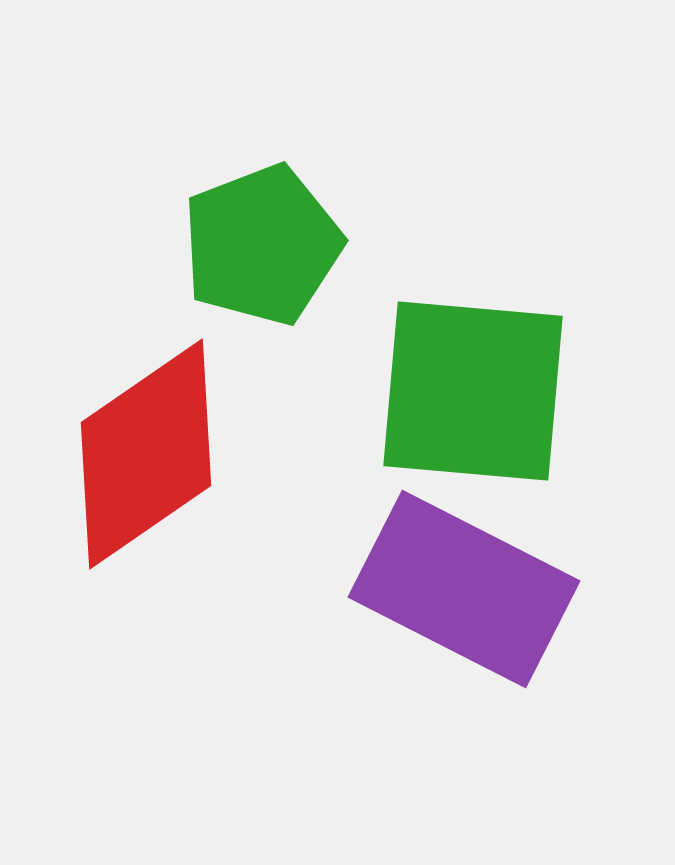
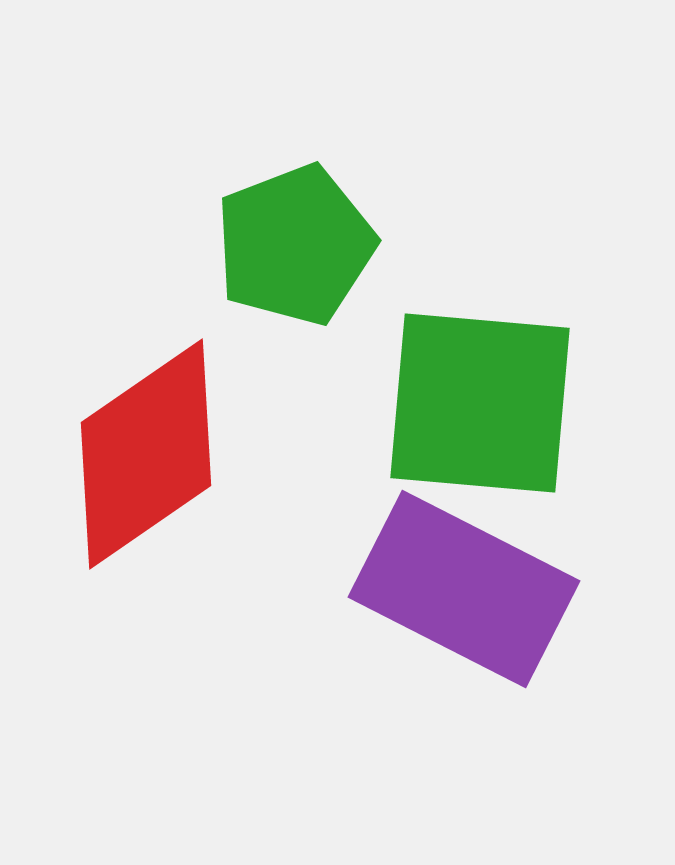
green pentagon: moved 33 px right
green square: moved 7 px right, 12 px down
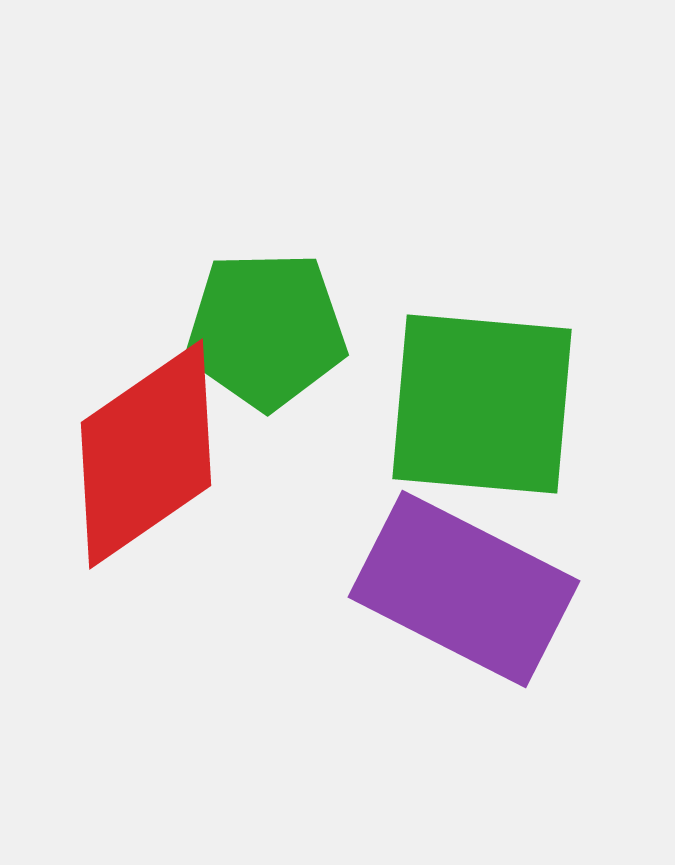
green pentagon: moved 29 px left, 85 px down; rotated 20 degrees clockwise
green square: moved 2 px right, 1 px down
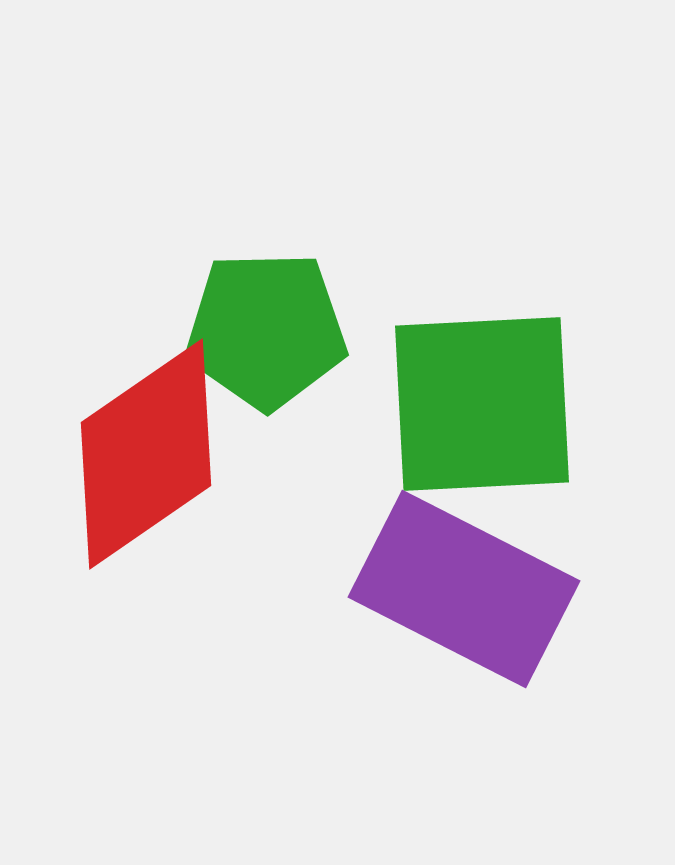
green square: rotated 8 degrees counterclockwise
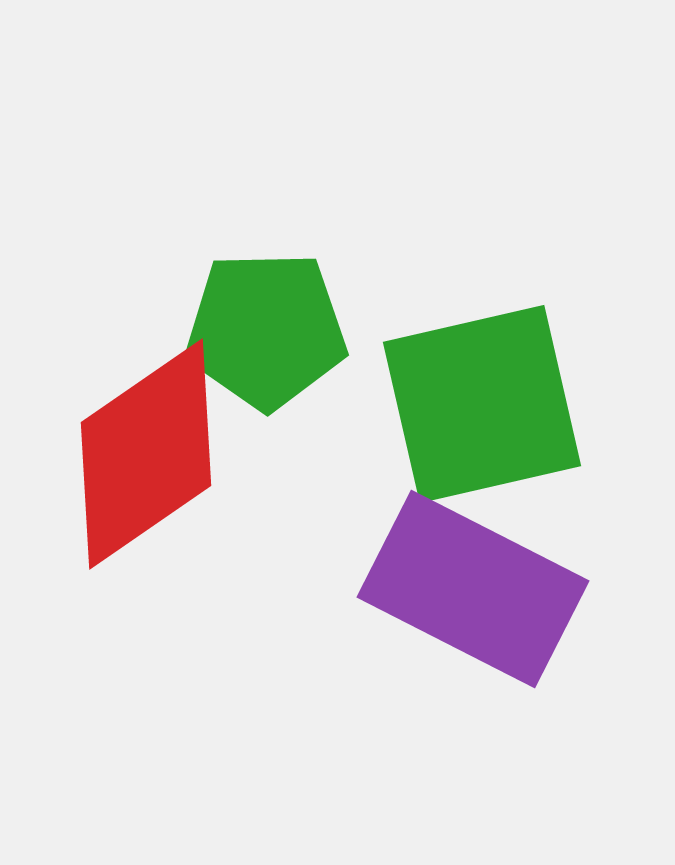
green square: rotated 10 degrees counterclockwise
purple rectangle: moved 9 px right
